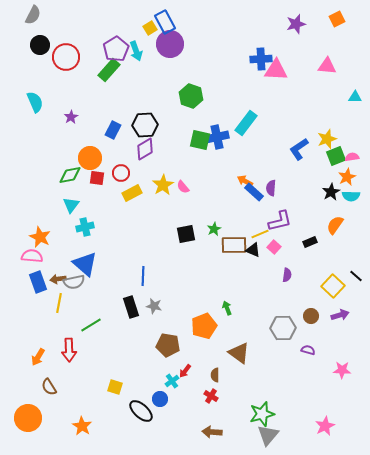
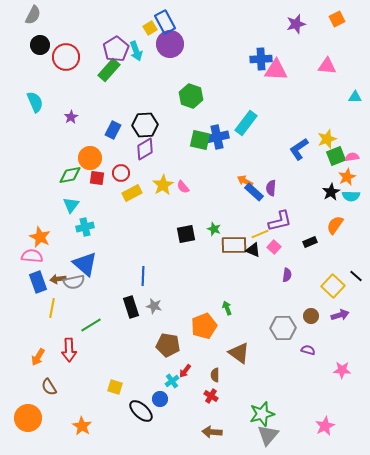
green star at (214, 229): rotated 24 degrees counterclockwise
yellow line at (59, 303): moved 7 px left, 5 px down
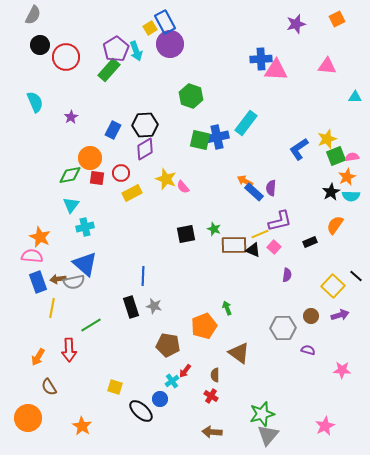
yellow star at (163, 185): moved 3 px right, 6 px up; rotated 20 degrees counterclockwise
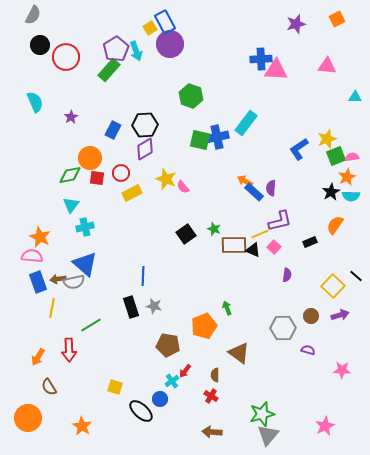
black square at (186, 234): rotated 24 degrees counterclockwise
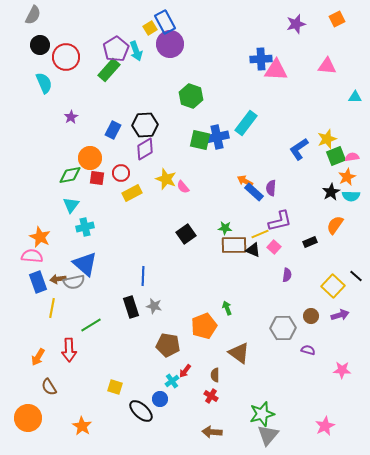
cyan semicircle at (35, 102): moved 9 px right, 19 px up
green star at (214, 229): moved 11 px right, 1 px up; rotated 16 degrees counterclockwise
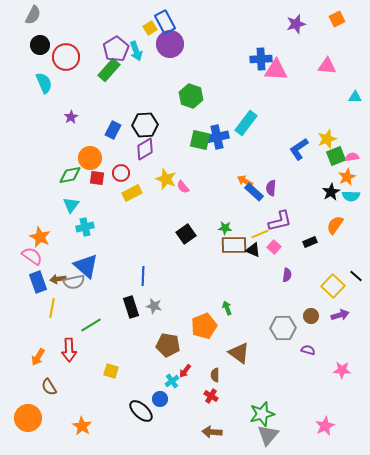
pink semicircle at (32, 256): rotated 30 degrees clockwise
blue triangle at (85, 264): moved 1 px right, 2 px down
yellow square at (115, 387): moved 4 px left, 16 px up
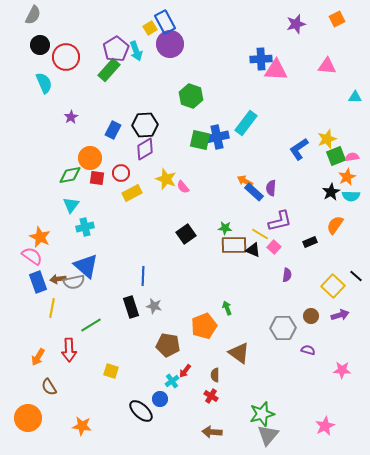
yellow line at (260, 234): rotated 54 degrees clockwise
orange star at (82, 426): rotated 24 degrees counterclockwise
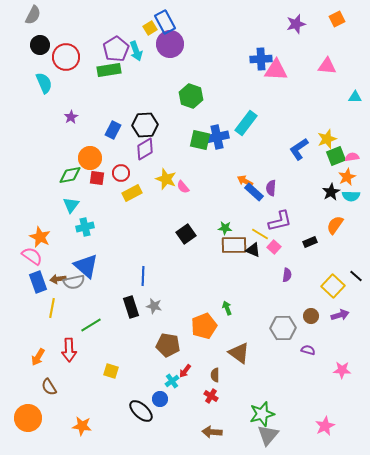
green rectangle at (109, 70): rotated 40 degrees clockwise
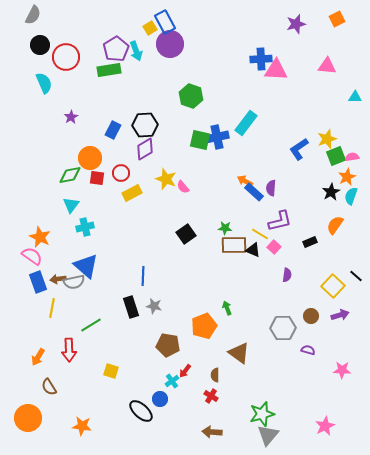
cyan semicircle at (351, 196): rotated 108 degrees clockwise
